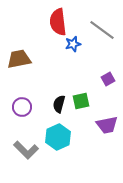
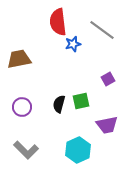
cyan hexagon: moved 20 px right, 13 px down
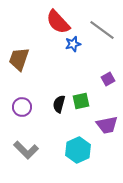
red semicircle: rotated 36 degrees counterclockwise
brown trapezoid: rotated 60 degrees counterclockwise
